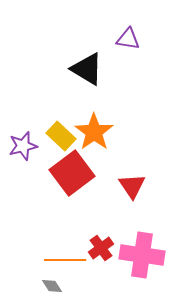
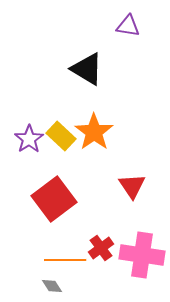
purple triangle: moved 13 px up
purple star: moved 6 px right, 7 px up; rotated 20 degrees counterclockwise
red square: moved 18 px left, 26 px down
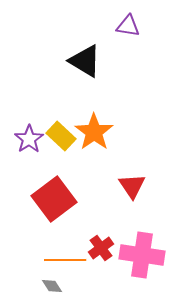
black triangle: moved 2 px left, 8 px up
